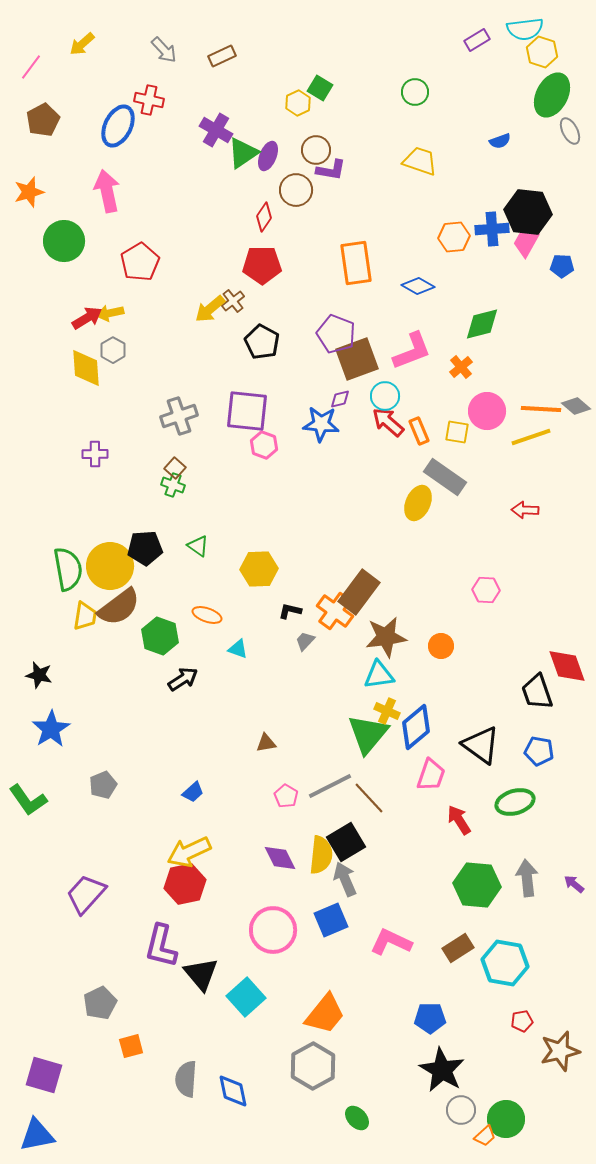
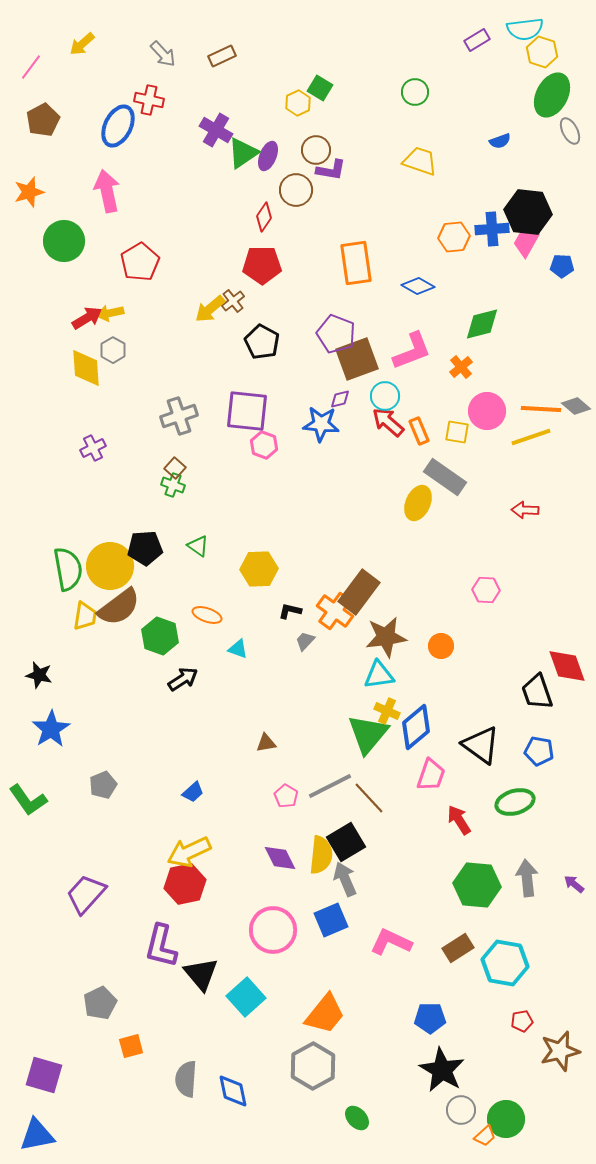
gray arrow at (164, 50): moved 1 px left, 4 px down
purple cross at (95, 454): moved 2 px left, 6 px up; rotated 25 degrees counterclockwise
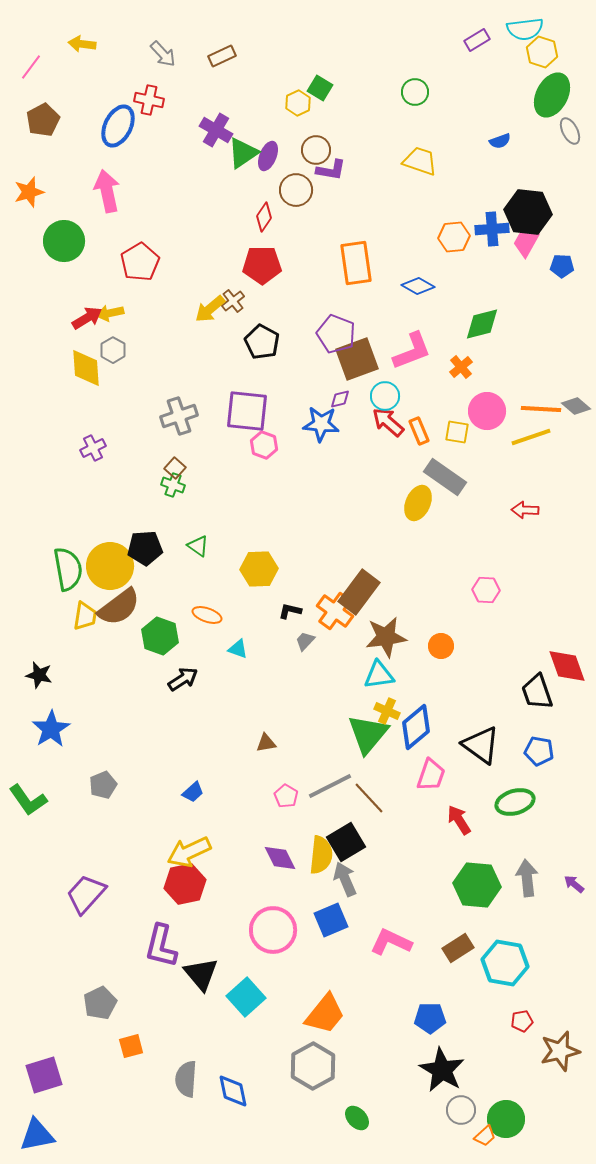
yellow arrow at (82, 44): rotated 48 degrees clockwise
purple square at (44, 1075): rotated 33 degrees counterclockwise
